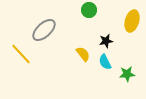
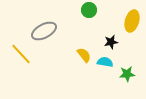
gray ellipse: moved 1 px down; rotated 15 degrees clockwise
black star: moved 5 px right, 1 px down
yellow semicircle: moved 1 px right, 1 px down
cyan semicircle: rotated 126 degrees clockwise
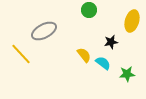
cyan semicircle: moved 2 px left, 1 px down; rotated 28 degrees clockwise
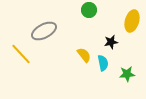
cyan semicircle: rotated 42 degrees clockwise
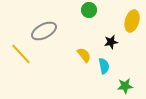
cyan semicircle: moved 1 px right, 3 px down
green star: moved 2 px left, 12 px down
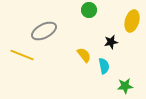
yellow line: moved 1 px right, 1 px down; rotated 25 degrees counterclockwise
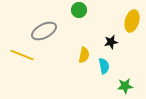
green circle: moved 10 px left
yellow semicircle: rotated 49 degrees clockwise
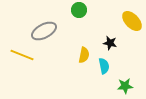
yellow ellipse: rotated 60 degrees counterclockwise
black star: moved 1 px left, 1 px down; rotated 24 degrees clockwise
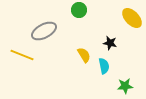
yellow ellipse: moved 3 px up
yellow semicircle: rotated 42 degrees counterclockwise
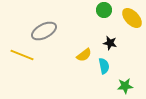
green circle: moved 25 px right
yellow semicircle: rotated 84 degrees clockwise
